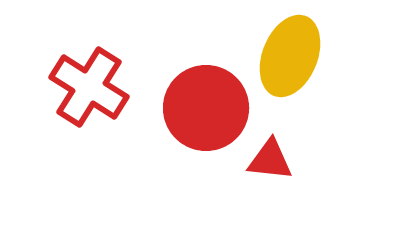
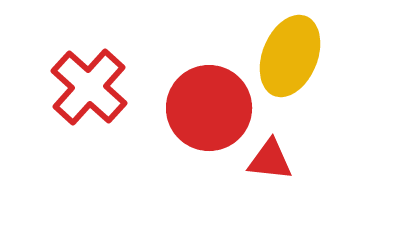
red cross: rotated 10 degrees clockwise
red circle: moved 3 px right
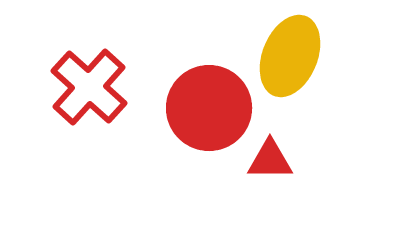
red triangle: rotated 6 degrees counterclockwise
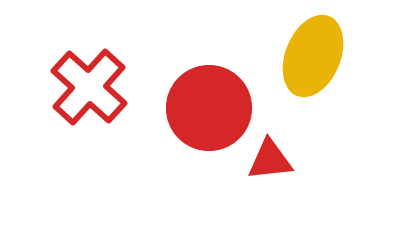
yellow ellipse: moved 23 px right
red triangle: rotated 6 degrees counterclockwise
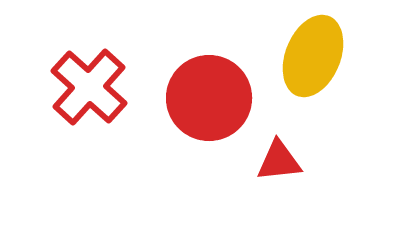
red circle: moved 10 px up
red triangle: moved 9 px right, 1 px down
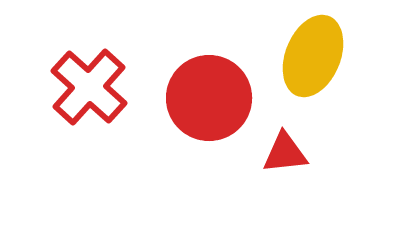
red triangle: moved 6 px right, 8 px up
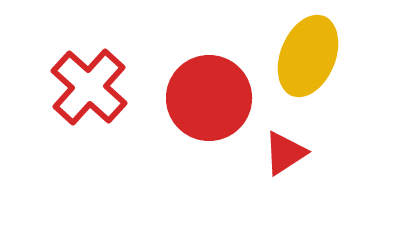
yellow ellipse: moved 5 px left
red triangle: rotated 27 degrees counterclockwise
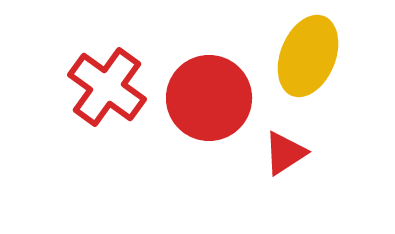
red cross: moved 18 px right; rotated 6 degrees counterclockwise
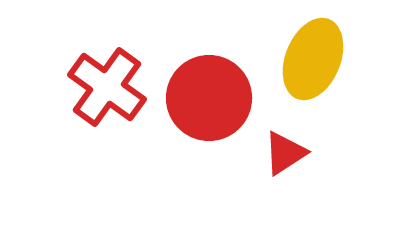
yellow ellipse: moved 5 px right, 3 px down
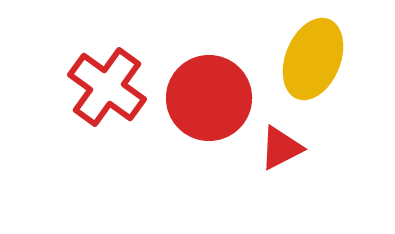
red triangle: moved 4 px left, 5 px up; rotated 6 degrees clockwise
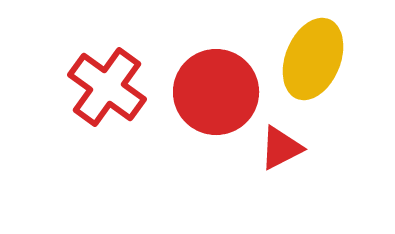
red circle: moved 7 px right, 6 px up
